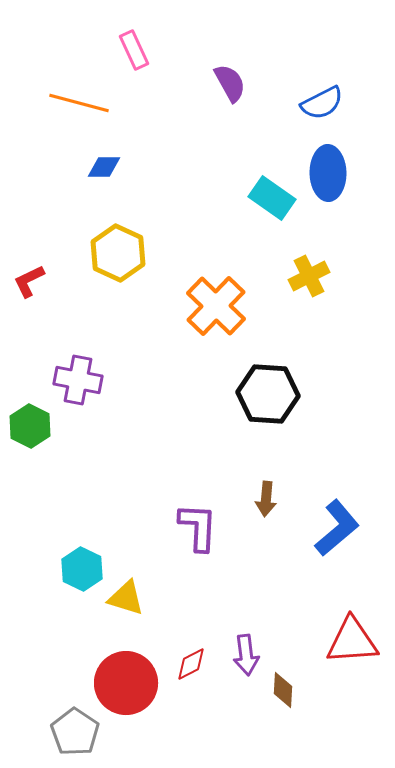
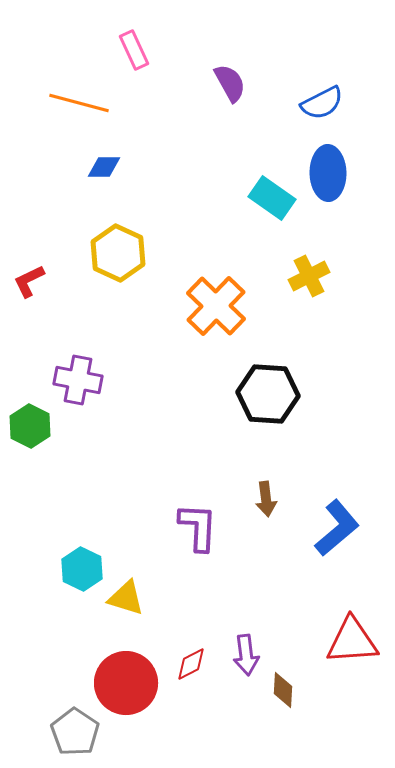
brown arrow: rotated 12 degrees counterclockwise
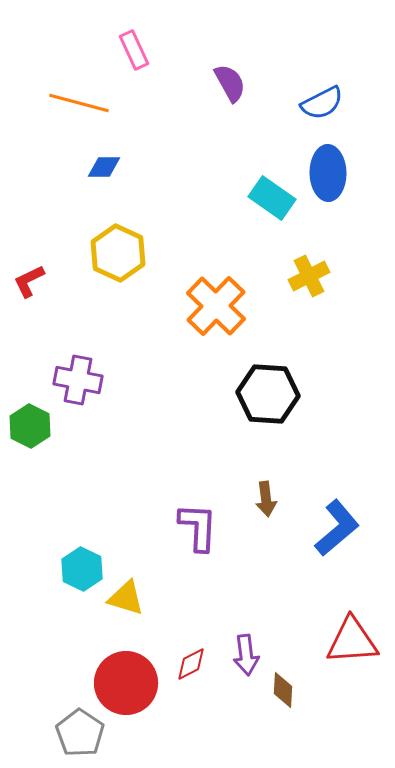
gray pentagon: moved 5 px right, 1 px down
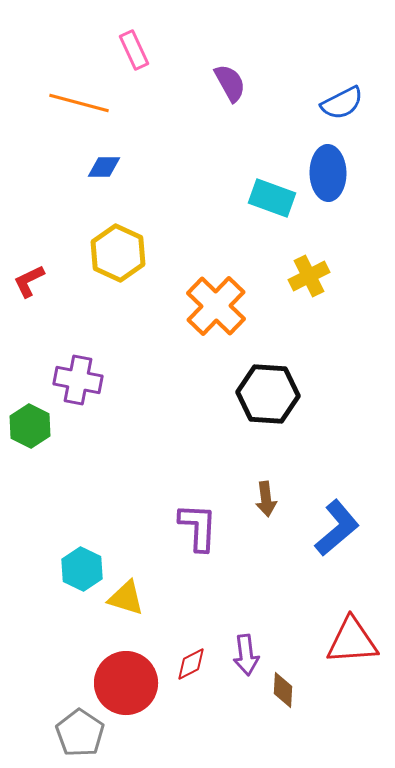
blue semicircle: moved 20 px right
cyan rectangle: rotated 15 degrees counterclockwise
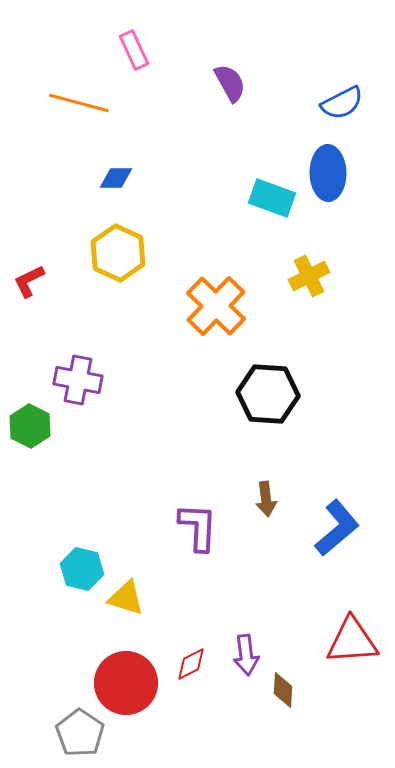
blue diamond: moved 12 px right, 11 px down
cyan hexagon: rotated 12 degrees counterclockwise
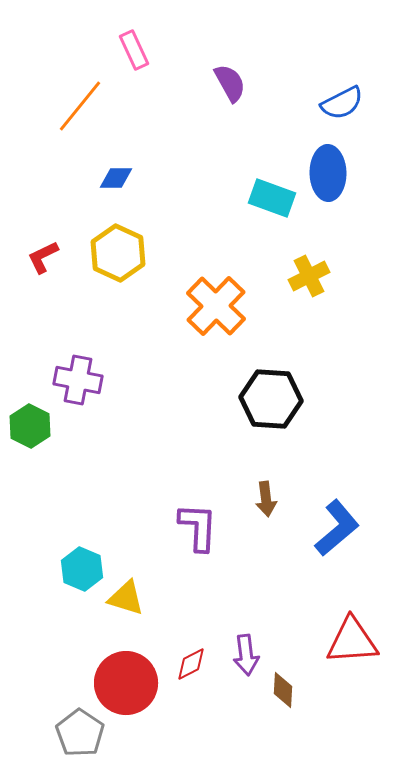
orange line: moved 1 px right, 3 px down; rotated 66 degrees counterclockwise
red L-shape: moved 14 px right, 24 px up
black hexagon: moved 3 px right, 5 px down
cyan hexagon: rotated 9 degrees clockwise
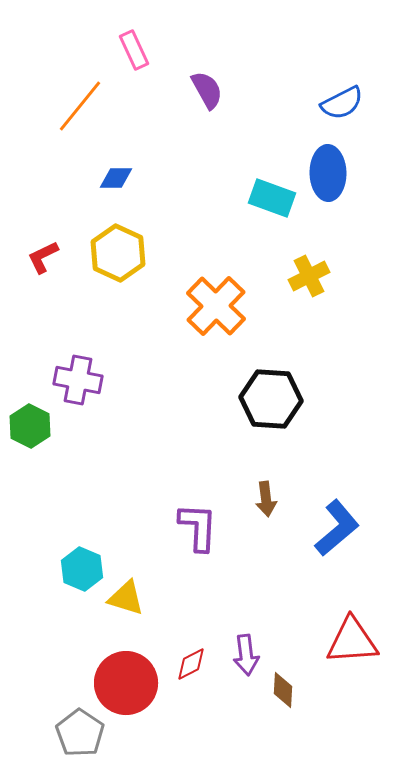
purple semicircle: moved 23 px left, 7 px down
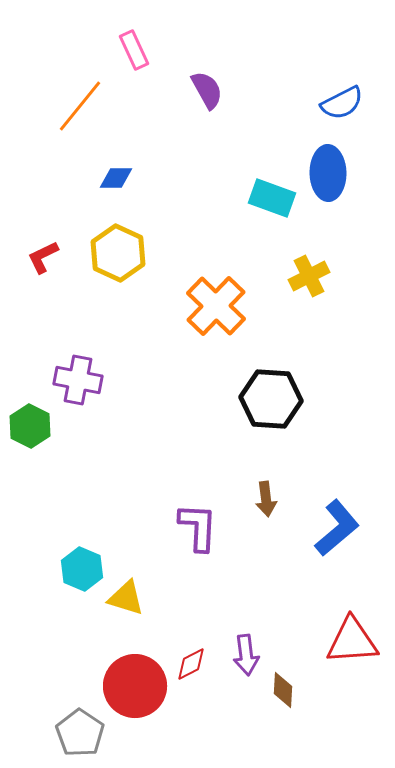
red circle: moved 9 px right, 3 px down
